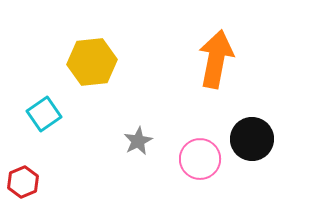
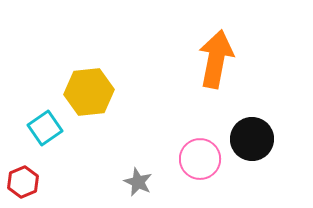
yellow hexagon: moved 3 px left, 30 px down
cyan square: moved 1 px right, 14 px down
gray star: moved 41 px down; rotated 20 degrees counterclockwise
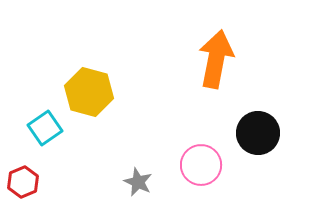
yellow hexagon: rotated 21 degrees clockwise
black circle: moved 6 px right, 6 px up
pink circle: moved 1 px right, 6 px down
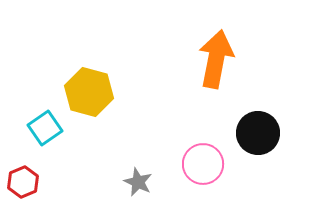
pink circle: moved 2 px right, 1 px up
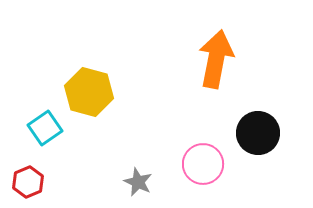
red hexagon: moved 5 px right
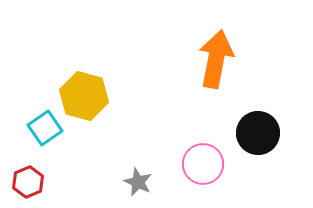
yellow hexagon: moved 5 px left, 4 px down
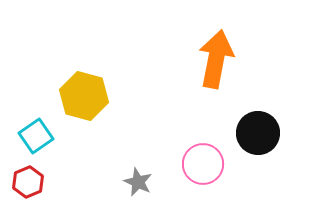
cyan square: moved 9 px left, 8 px down
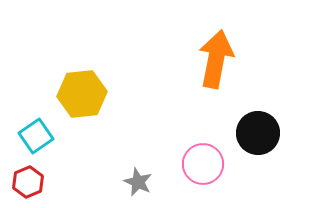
yellow hexagon: moved 2 px left, 2 px up; rotated 21 degrees counterclockwise
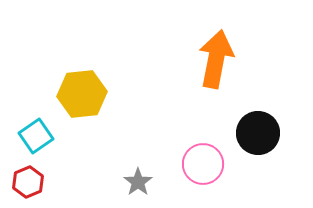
gray star: rotated 12 degrees clockwise
